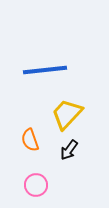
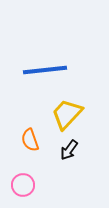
pink circle: moved 13 px left
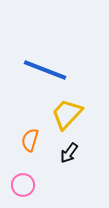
blue line: rotated 27 degrees clockwise
orange semicircle: rotated 35 degrees clockwise
black arrow: moved 3 px down
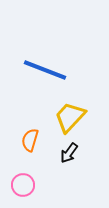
yellow trapezoid: moved 3 px right, 3 px down
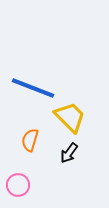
blue line: moved 12 px left, 18 px down
yellow trapezoid: rotated 92 degrees clockwise
pink circle: moved 5 px left
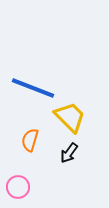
pink circle: moved 2 px down
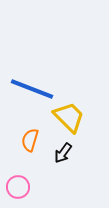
blue line: moved 1 px left, 1 px down
yellow trapezoid: moved 1 px left
black arrow: moved 6 px left
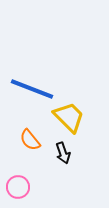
orange semicircle: rotated 55 degrees counterclockwise
black arrow: rotated 55 degrees counterclockwise
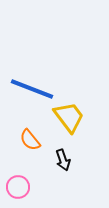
yellow trapezoid: rotated 8 degrees clockwise
black arrow: moved 7 px down
